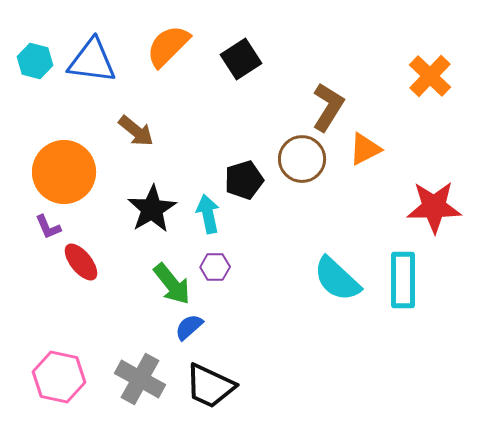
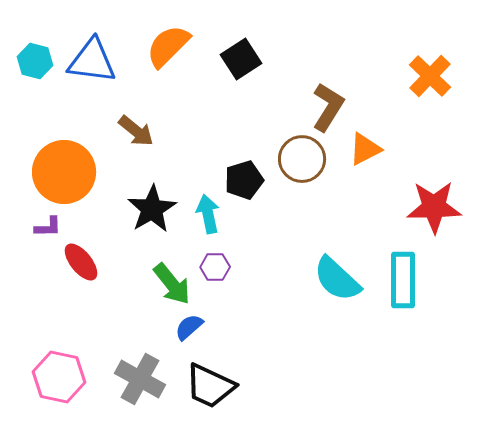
purple L-shape: rotated 68 degrees counterclockwise
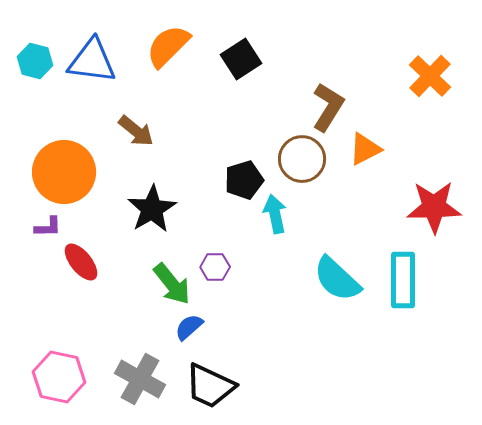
cyan arrow: moved 67 px right
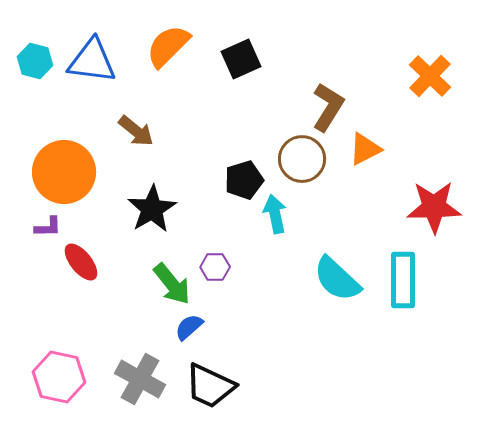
black square: rotated 9 degrees clockwise
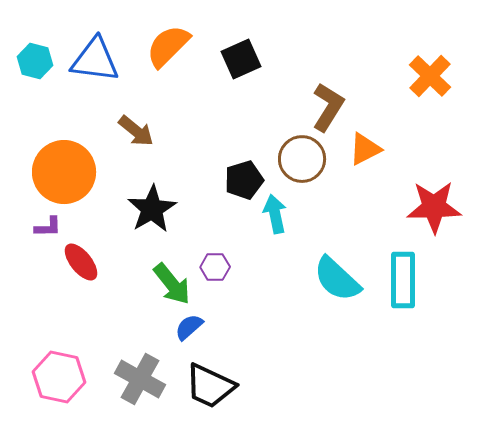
blue triangle: moved 3 px right, 1 px up
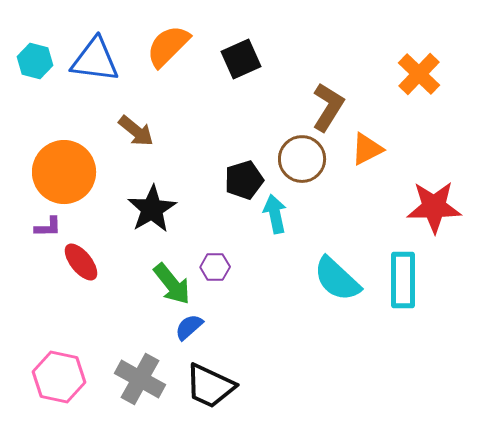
orange cross: moved 11 px left, 2 px up
orange triangle: moved 2 px right
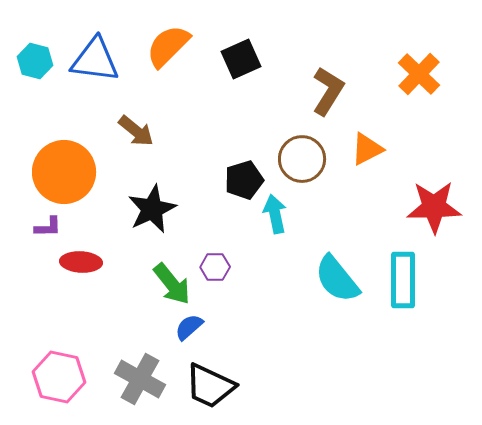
brown L-shape: moved 16 px up
black star: rotated 6 degrees clockwise
red ellipse: rotated 48 degrees counterclockwise
cyan semicircle: rotated 8 degrees clockwise
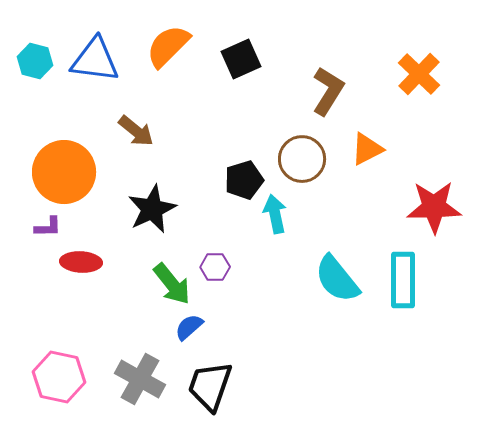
black trapezoid: rotated 84 degrees clockwise
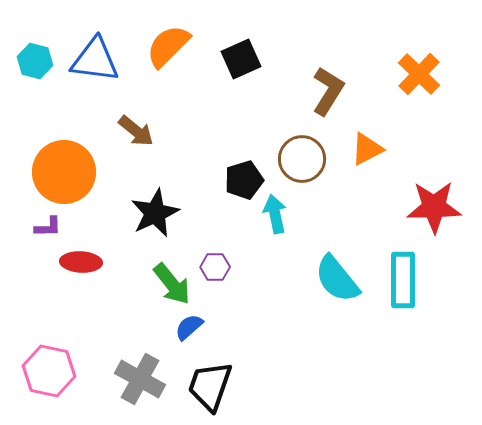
black star: moved 3 px right, 4 px down
pink hexagon: moved 10 px left, 6 px up
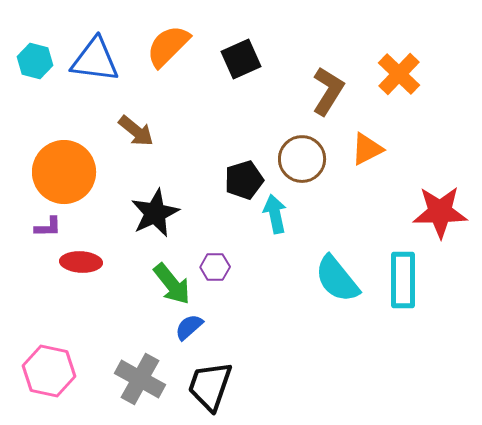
orange cross: moved 20 px left
red star: moved 6 px right, 5 px down
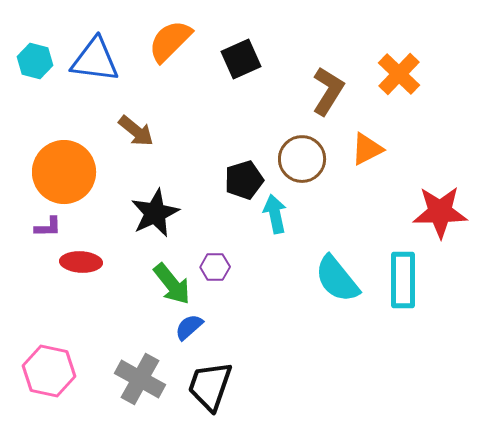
orange semicircle: moved 2 px right, 5 px up
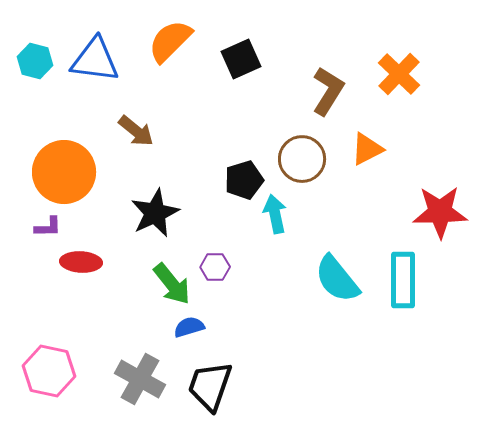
blue semicircle: rotated 24 degrees clockwise
